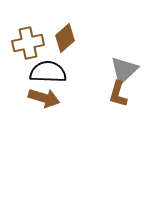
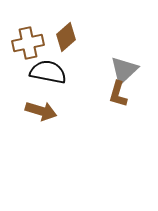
brown diamond: moved 1 px right, 1 px up
black semicircle: rotated 9 degrees clockwise
brown arrow: moved 3 px left, 13 px down
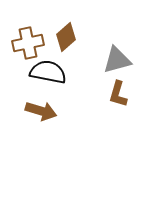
gray triangle: moved 7 px left, 10 px up; rotated 28 degrees clockwise
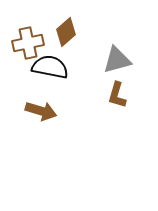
brown diamond: moved 5 px up
black semicircle: moved 2 px right, 5 px up
brown L-shape: moved 1 px left, 1 px down
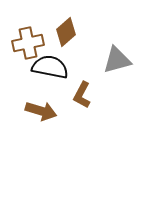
brown L-shape: moved 35 px left; rotated 12 degrees clockwise
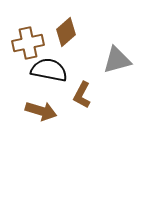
black semicircle: moved 1 px left, 3 px down
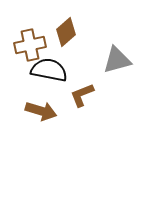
brown cross: moved 2 px right, 2 px down
brown L-shape: rotated 40 degrees clockwise
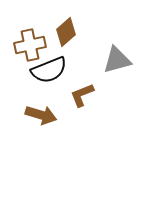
black semicircle: rotated 147 degrees clockwise
brown arrow: moved 4 px down
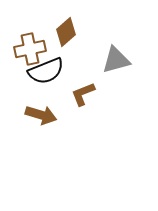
brown cross: moved 4 px down
gray triangle: moved 1 px left
black semicircle: moved 3 px left, 1 px down
brown L-shape: moved 1 px right, 1 px up
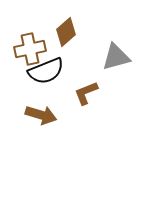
gray triangle: moved 3 px up
brown L-shape: moved 3 px right, 1 px up
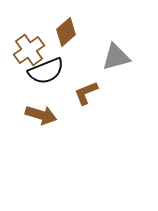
brown cross: moved 1 px left, 1 px down; rotated 24 degrees counterclockwise
